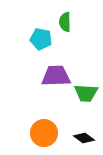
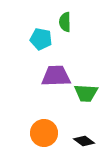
black diamond: moved 3 px down
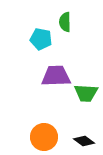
orange circle: moved 4 px down
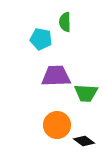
orange circle: moved 13 px right, 12 px up
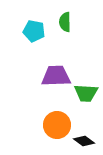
cyan pentagon: moved 7 px left, 8 px up
